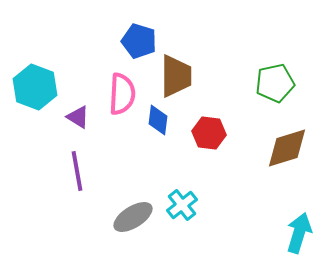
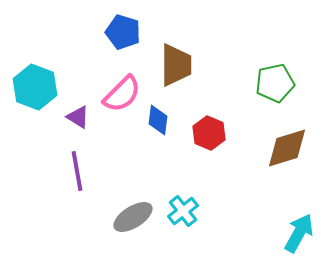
blue pentagon: moved 16 px left, 9 px up
brown trapezoid: moved 11 px up
pink semicircle: rotated 42 degrees clockwise
red hexagon: rotated 16 degrees clockwise
cyan cross: moved 1 px right, 6 px down
cyan arrow: rotated 12 degrees clockwise
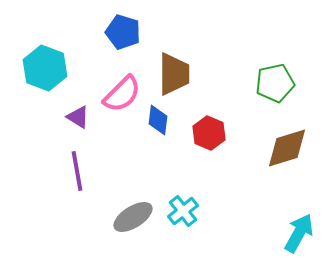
brown trapezoid: moved 2 px left, 9 px down
cyan hexagon: moved 10 px right, 19 px up
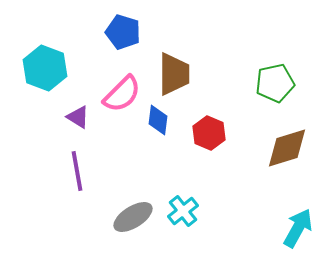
cyan arrow: moved 1 px left, 5 px up
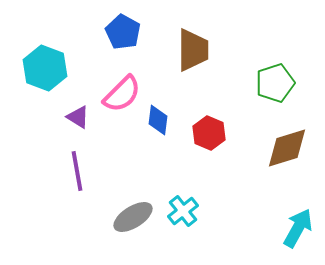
blue pentagon: rotated 12 degrees clockwise
brown trapezoid: moved 19 px right, 24 px up
green pentagon: rotated 6 degrees counterclockwise
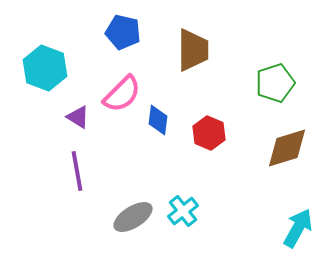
blue pentagon: rotated 16 degrees counterclockwise
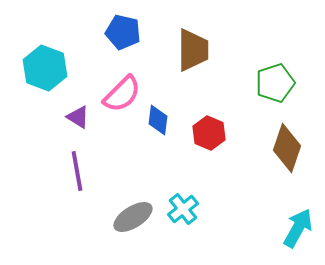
brown diamond: rotated 54 degrees counterclockwise
cyan cross: moved 2 px up
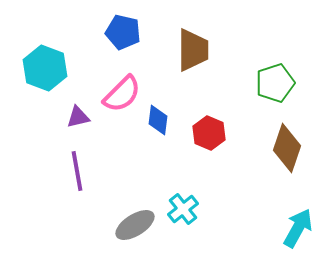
purple triangle: rotated 45 degrees counterclockwise
gray ellipse: moved 2 px right, 8 px down
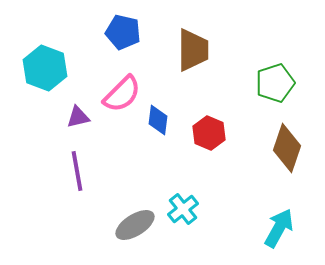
cyan arrow: moved 19 px left
